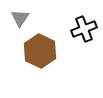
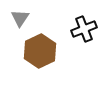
brown hexagon: rotated 8 degrees clockwise
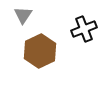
gray triangle: moved 3 px right, 3 px up
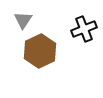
gray triangle: moved 5 px down
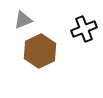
gray triangle: rotated 36 degrees clockwise
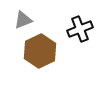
black cross: moved 4 px left
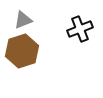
brown hexagon: moved 18 px left; rotated 8 degrees clockwise
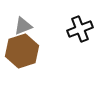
gray triangle: moved 6 px down
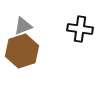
black cross: rotated 30 degrees clockwise
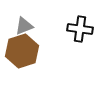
gray triangle: moved 1 px right
